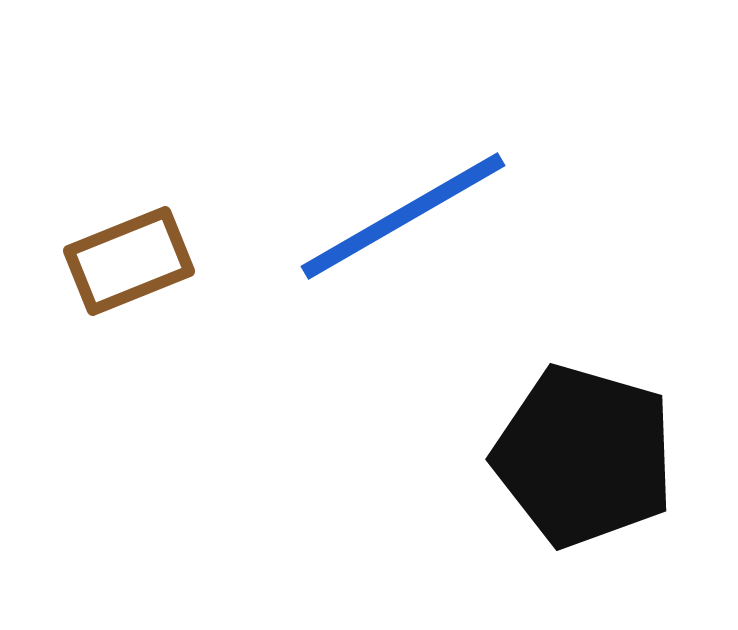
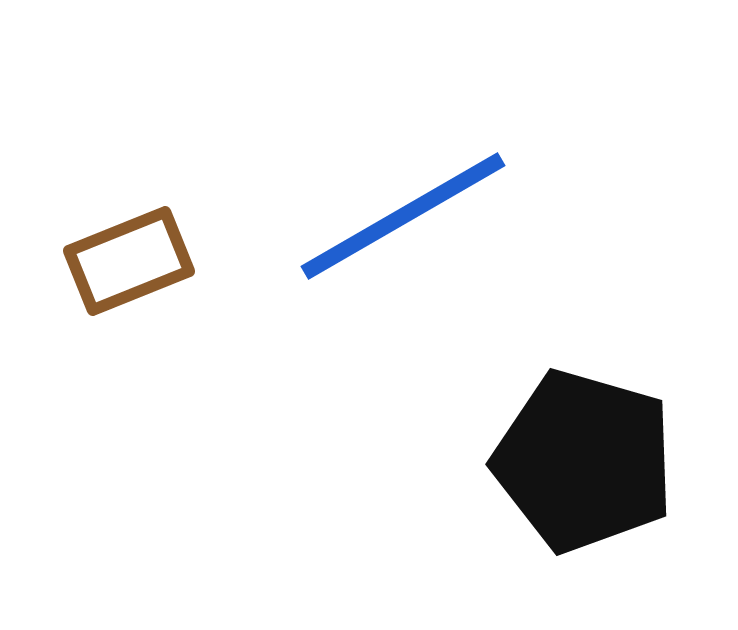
black pentagon: moved 5 px down
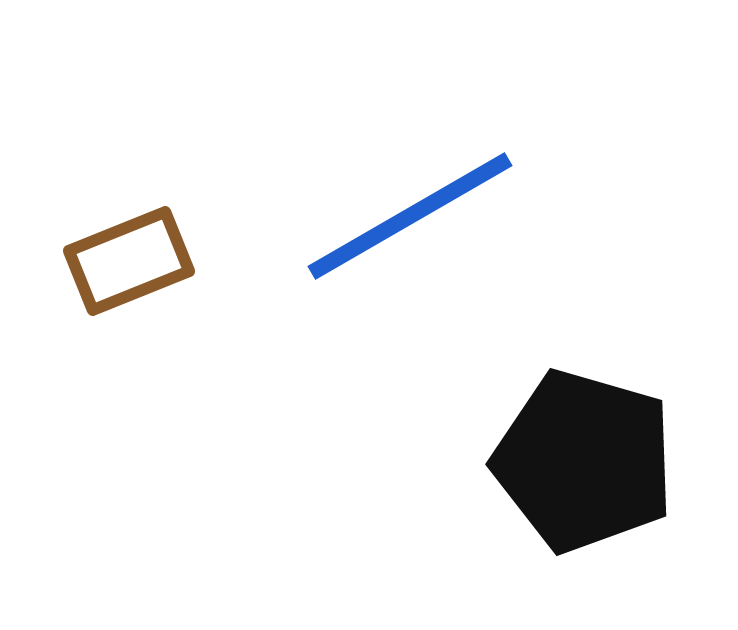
blue line: moved 7 px right
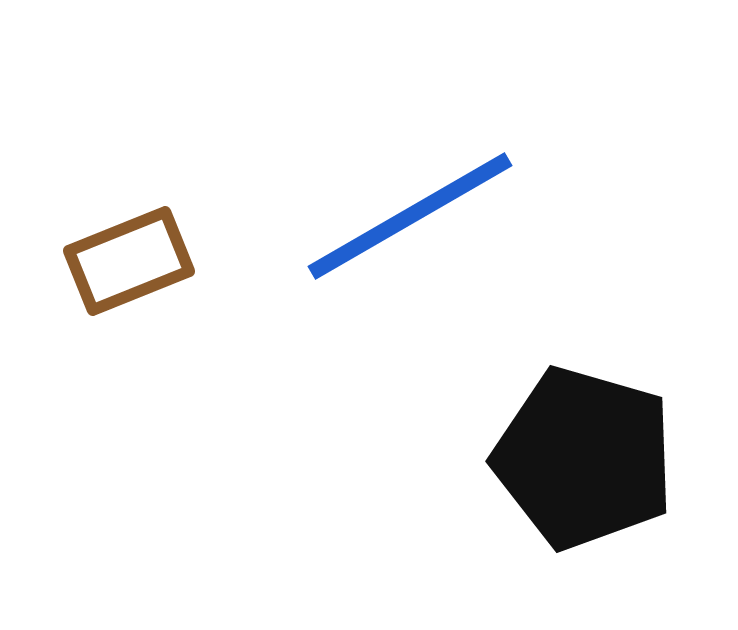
black pentagon: moved 3 px up
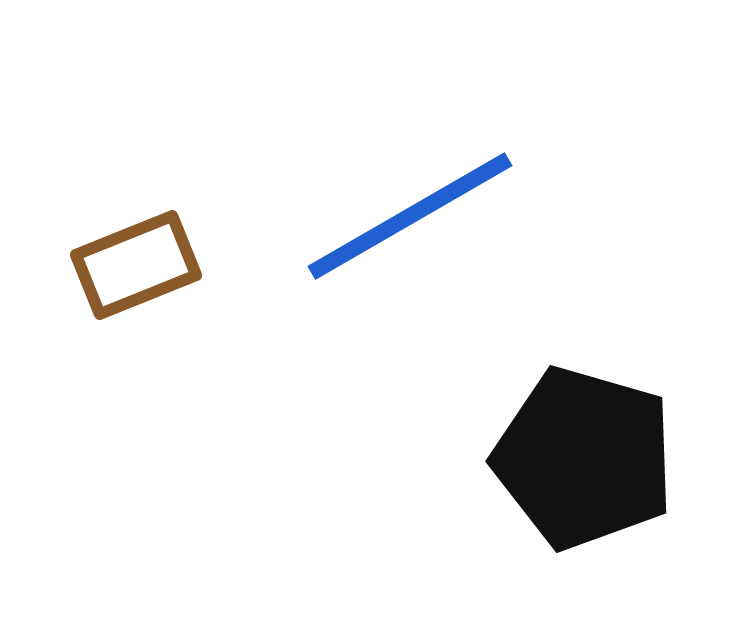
brown rectangle: moved 7 px right, 4 px down
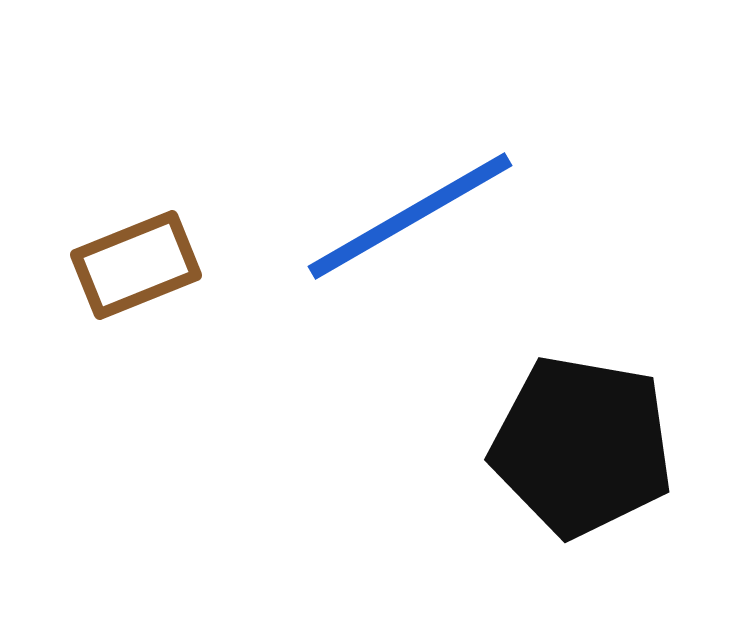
black pentagon: moved 2 px left, 12 px up; rotated 6 degrees counterclockwise
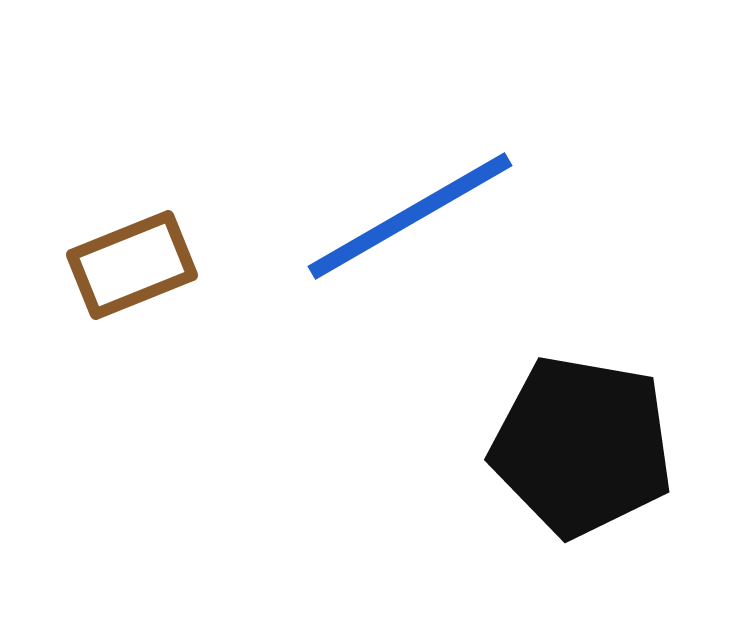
brown rectangle: moved 4 px left
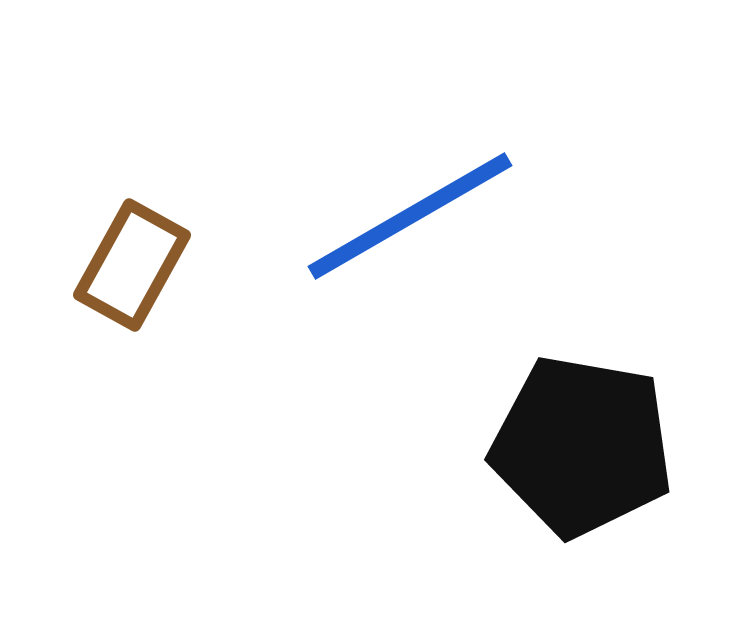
brown rectangle: rotated 39 degrees counterclockwise
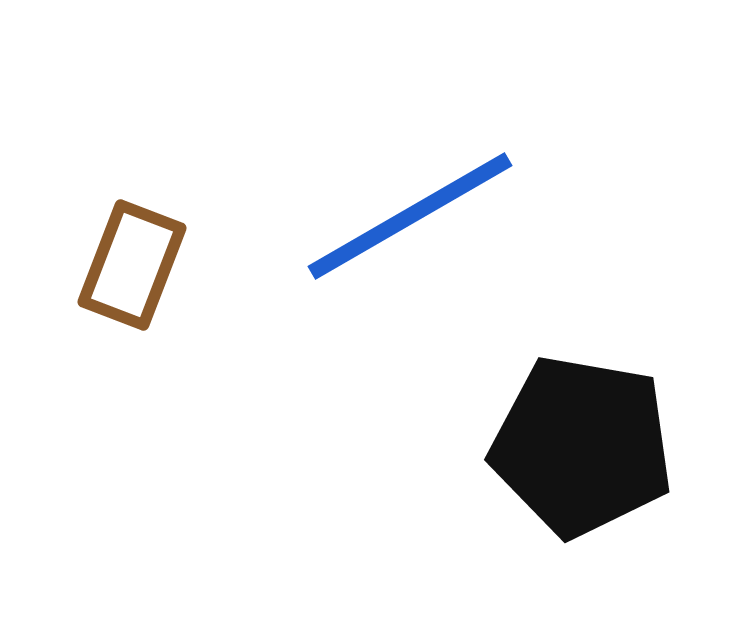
brown rectangle: rotated 8 degrees counterclockwise
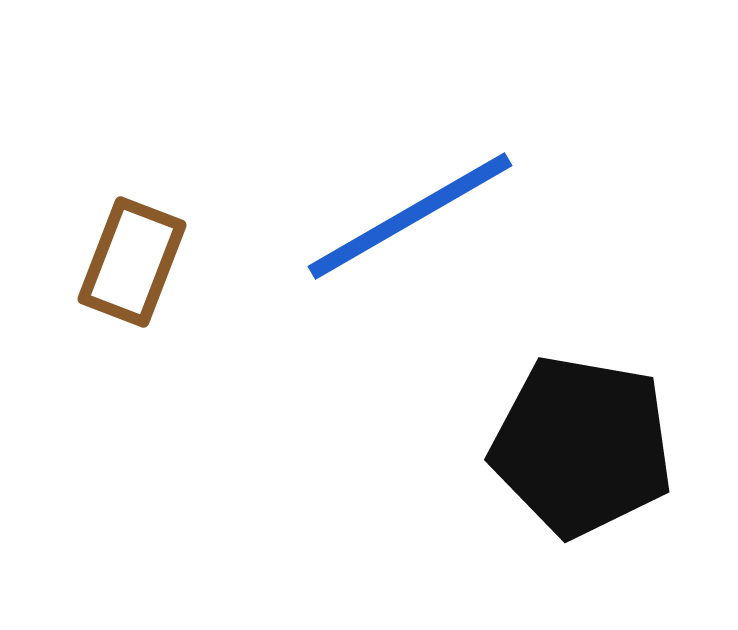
brown rectangle: moved 3 px up
